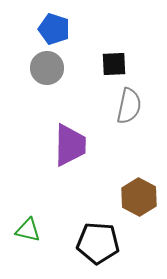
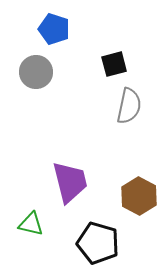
black square: rotated 12 degrees counterclockwise
gray circle: moved 11 px left, 4 px down
purple trapezoid: moved 37 px down; rotated 15 degrees counterclockwise
brown hexagon: moved 1 px up
green triangle: moved 3 px right, 6 px up
black pentagon: rotated 12 degrees clockwise
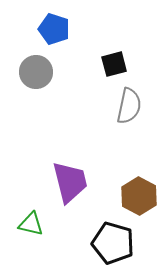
black pentagon: moved 15 px right
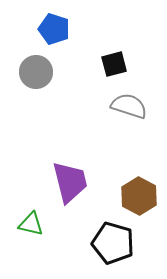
gray semicircle: rotated 84 degrees counterclockwise
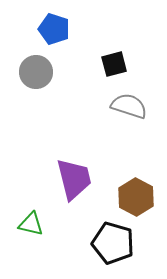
purple trapezoid: moved 4 px right, 3 px up
brown hexagon: moved 3 px left, 1 px down
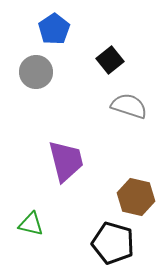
blue pentagon: rotated 20 degrees clockwise
black square: moved 4 px left, 4 px up; rotated 24 degrees counterclockwise
purple trapezoid: moved 8 px left, 18 px up
brown hexagon: rotated 15 degrees counterclockwise
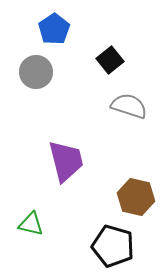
black pentagon: moved 3 px down
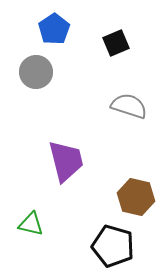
black square: moved 6 px right, 17 px up; rotated 16 degrees clockwise
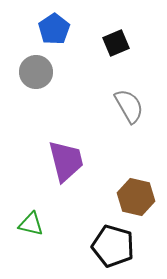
gray semicircle: rotated 42 degrees clockwise
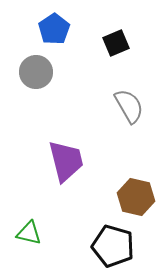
green triangle: moved 2 px left, 9 px down
